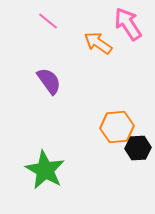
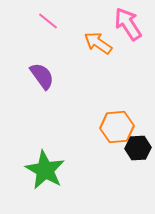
purple semicircle: moved 7 px left, 5 px up
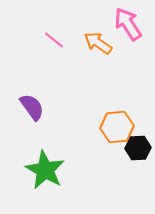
pink line: moved 6 px right, 19 px down
purple semicircle: moved 10 px left, 31 px down
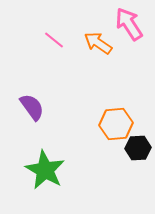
pink arrow: moved 1 px right
orange hexagon: moved 1 px left, 3 px up
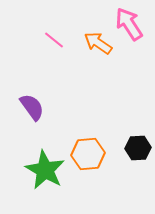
orange hexagon: moved 28 px left, 30 px down
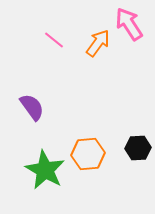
orange arrow: rotated 92 degrees clockwise
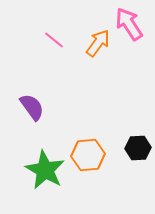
orange hexagon: moved 1 px down
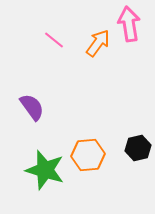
pink arrow: rotated 24 degrees clockwise
black hexagon: rotated 10 degrees counterclockwise
green star: rotated 12 degrees counterclockwise
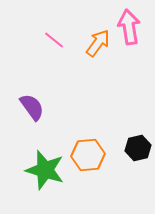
pink arrow: moved 3 px down
